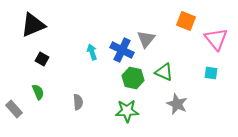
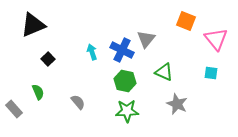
black square: moved 6 px right; rotated 16 degrees clockwise
green hexagon: moved 8 px left, 3 px down
gray semicircle: rotated 35 degrees counterclockwise
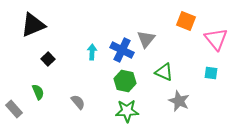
cyan arrow: rotated 21 degrees clockwise
gray star: moved 2 px right, 3 px up
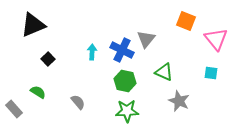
green semicircle: rotated 35 degrees counterclockwise
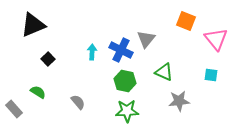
blue cross: moved 1 px left
cyan square: moved 2 px down
gray star: rotated 30 degrees counterclockwise
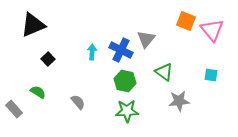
pink triangle: moved 4 px left, 9 px up
green triangle: rotated 12 degrees clockwise
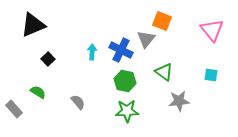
orange square: moved 24 px left
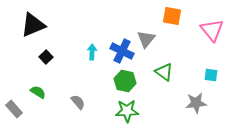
orange square: moved 10 px right, 5 px up; rotated 12 degrees counterclockwise
blue cross: moved 1 px right, 1 px down
black square: moved 2 px left, 2 px up
gray star: moved 17 px right, 2 px down
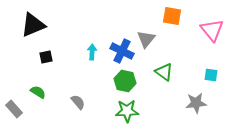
black square: rotated 32 degrees clockwise
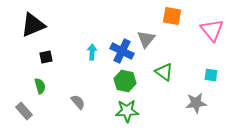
green semicircle: moved 2 px right, 6 px up; rotated 42 degrees clockwise
gray rectangle: moved 10 px right, 2 px down
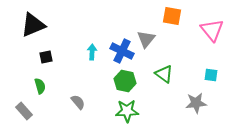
green triangle: moved 2 px down
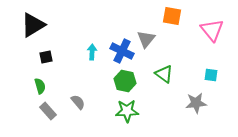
black triangle: rotated 8 degrees counterclockwise
gray rectangle: moved 24 px right
